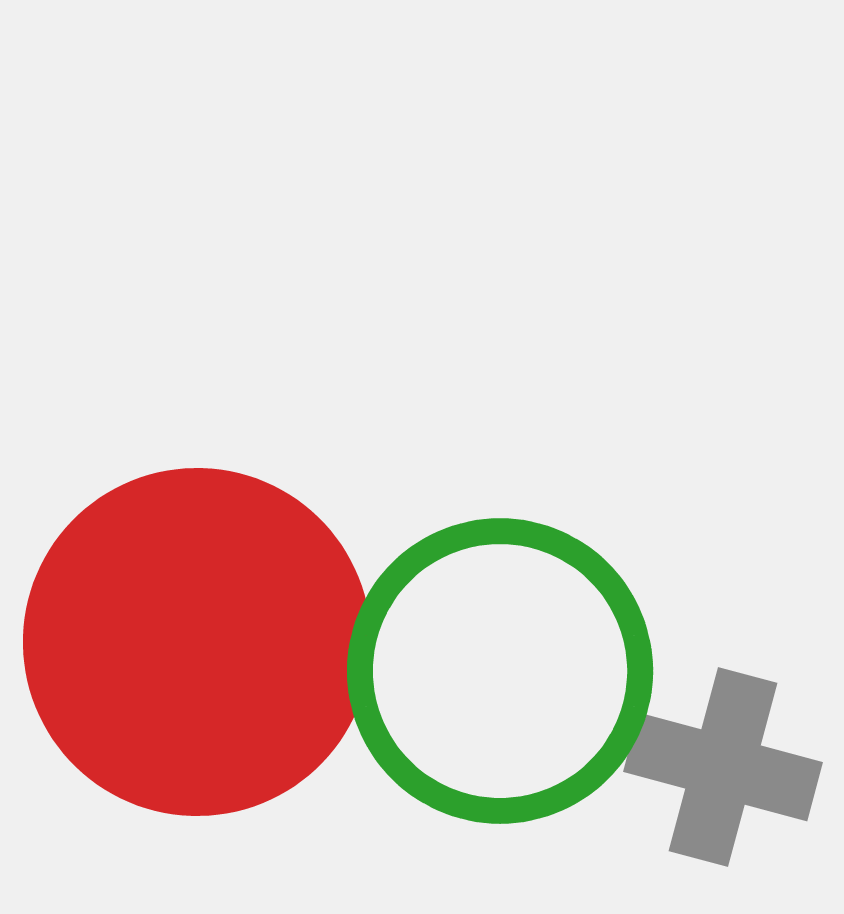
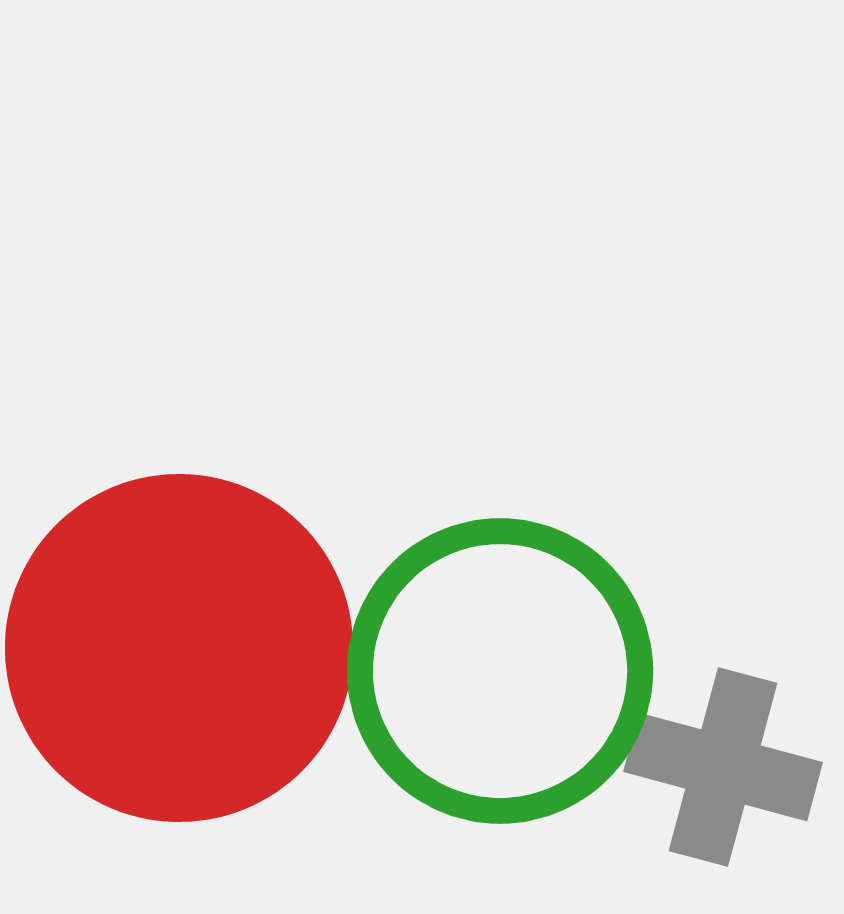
red circle: moved 18 px left, 6 px down
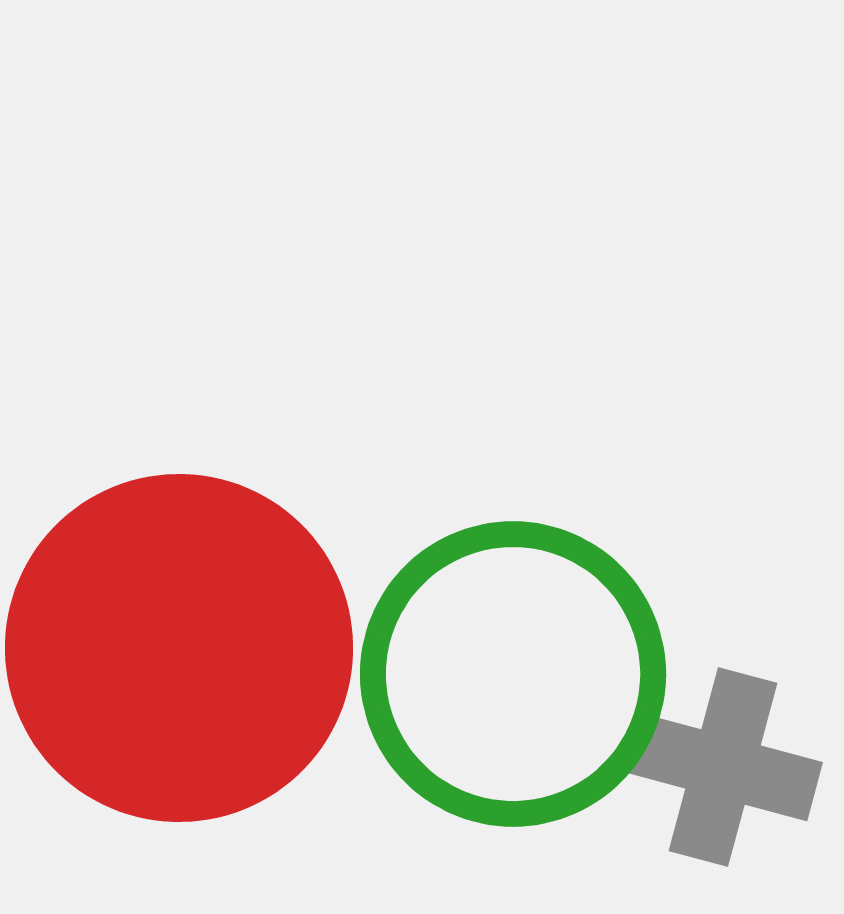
green circle: moved 13 px right, 3 px down
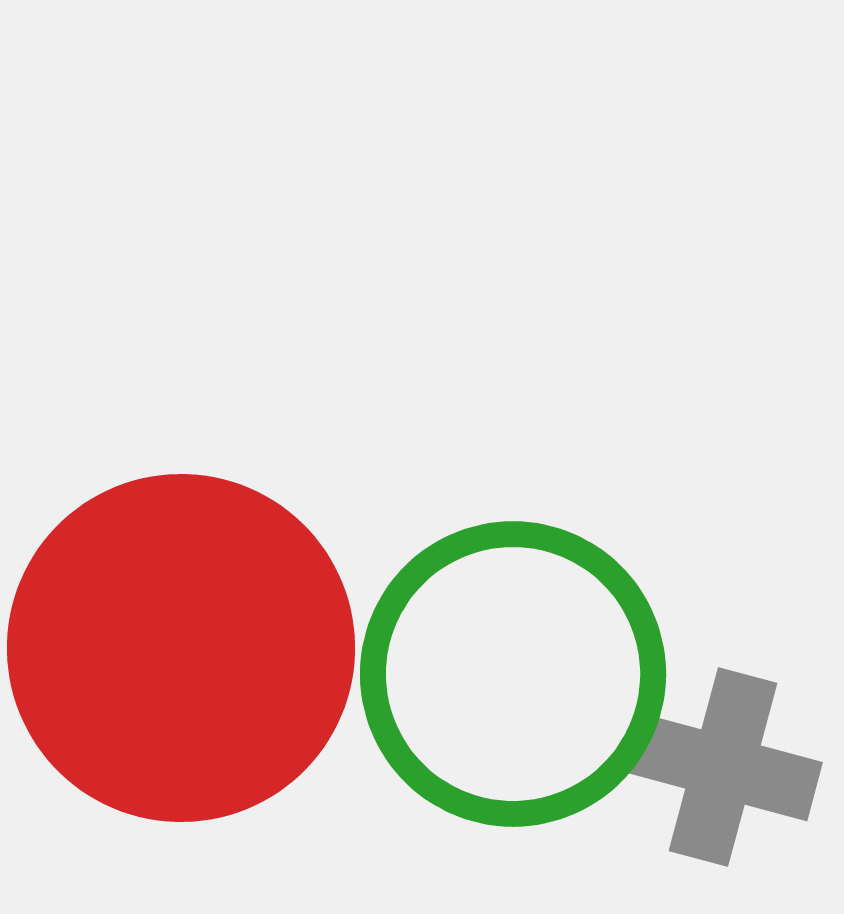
red circle: moved 2 px right
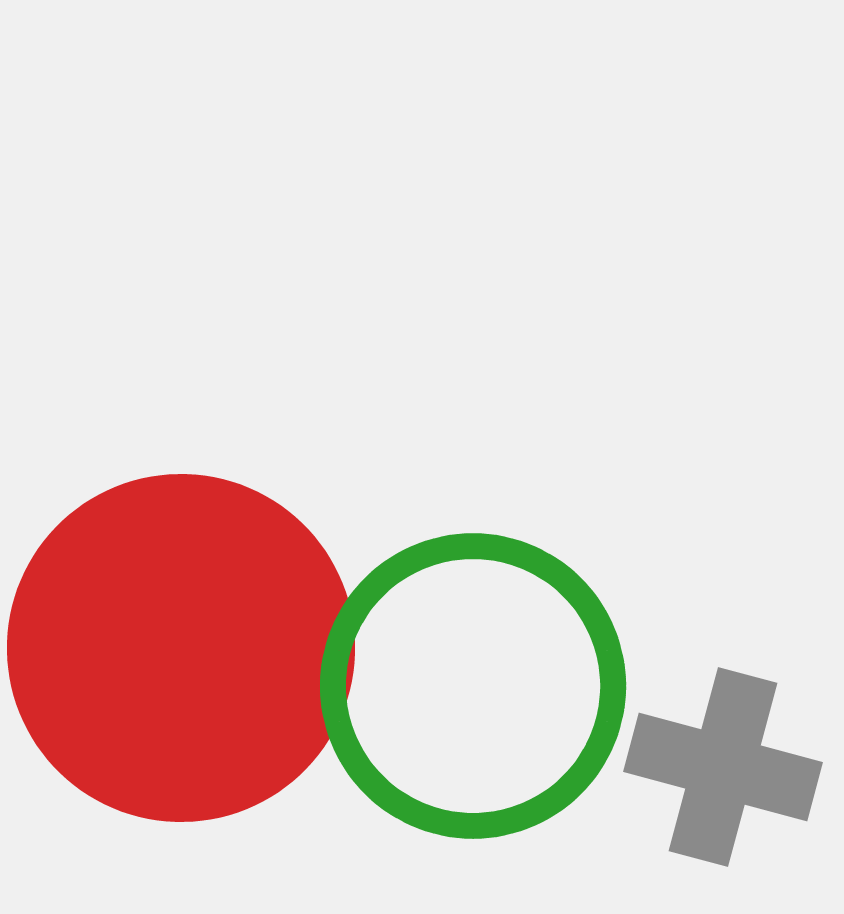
green circle: moved 40 px left, 12 px down
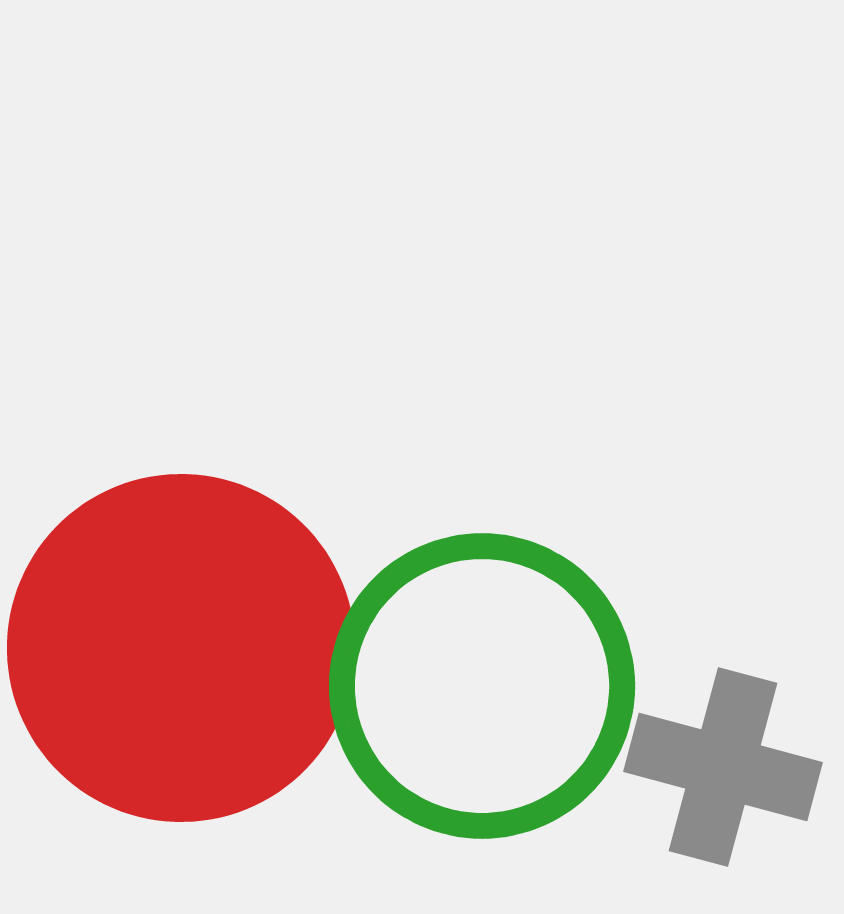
green circle: moved 9 px right
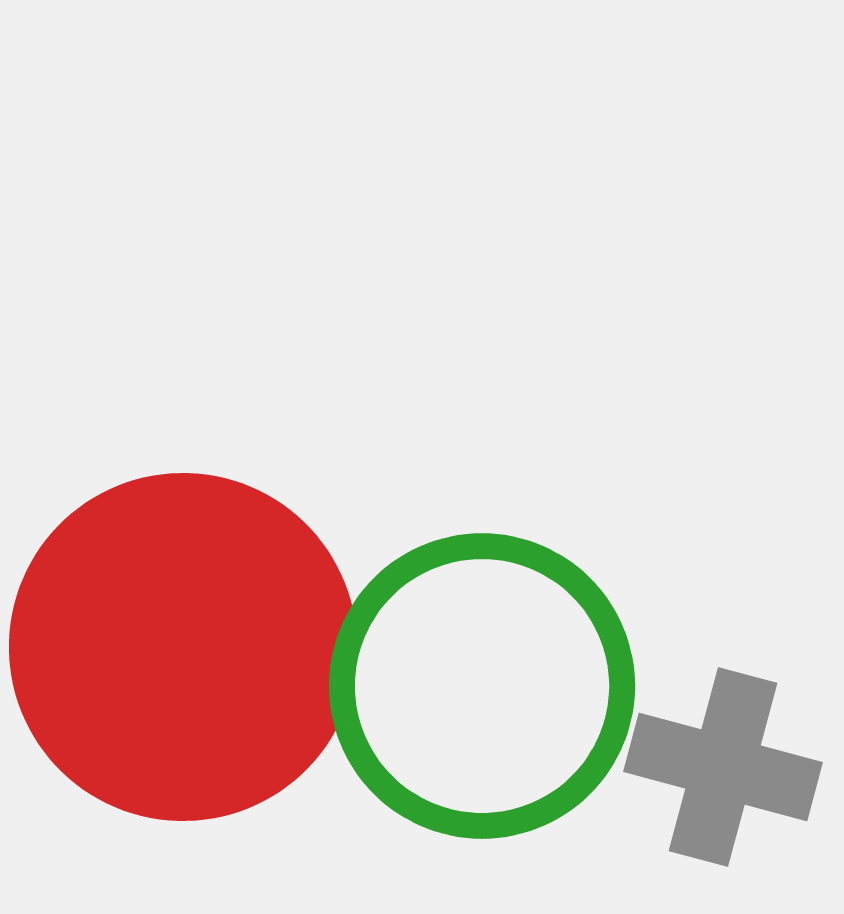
red circle: moved 2 px right, 1 px up
